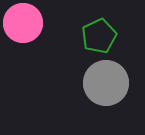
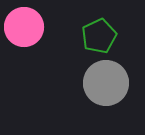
pink circle: moved 1 px right, 4 px down
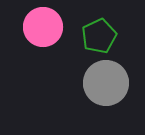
pink circle: moved 19 px right
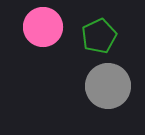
gray circle: moved 2 px right, 3 px down
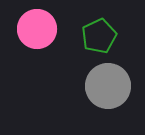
pink circle: moved 6 px left, 2 px down
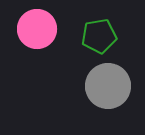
green pentagon: rotated 16 degrees clockwise
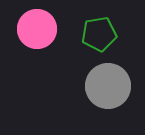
green pentagon: moved 2 px up
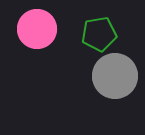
gray circle: moved 7 px right, 10 px up
